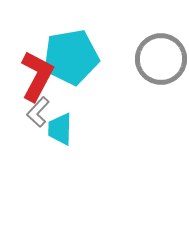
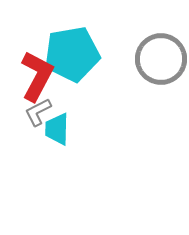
cyan pentagon: moved 1 px right, 3 px up
gray L-shape: rotated 20 degrees clockwise
cyan trapezoid: moved 3 px left
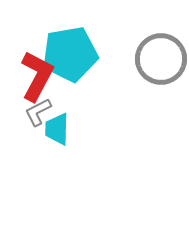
cyan pentagon: moved 2 px left
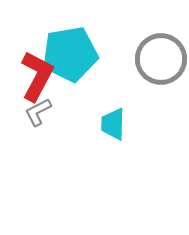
cyan trapezoid: moved 56 px right, 5 px up
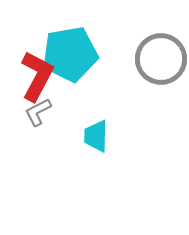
cyan trapezoid: moved 17 px left, 12 px down
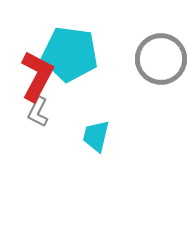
cyan pentagon: rotated 18 degrees clockwise
gray L-shape: rotated 36 degrees counterclockwise
cyan trapezoid: rotated 12 degrees clockwise
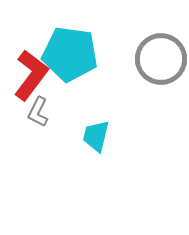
red L-shape: moved 6 px left, 1 px up; rotated 9 degrees clockwise
